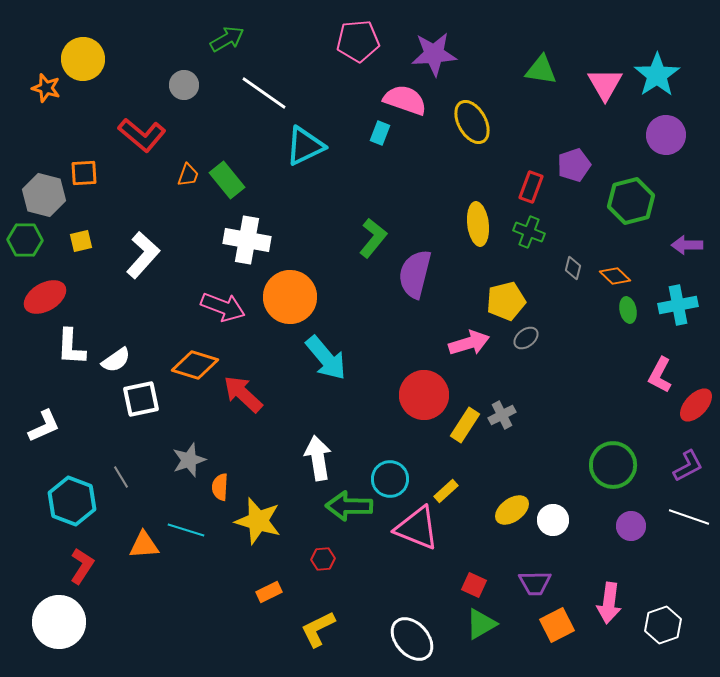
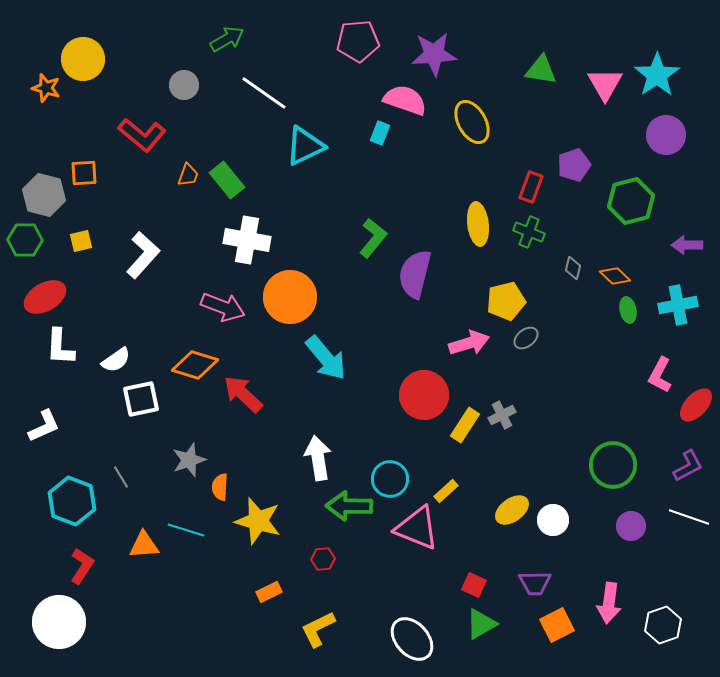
white L-shape at (71, 347): moved 11 px left
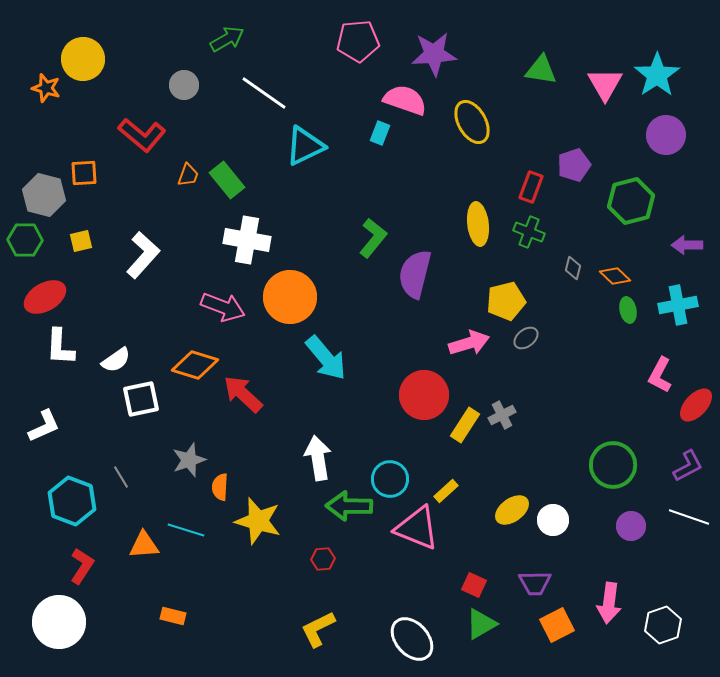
orange rectangle at (269, 592): moved 96 px left, 24 px down; rotated 40 degrees clockwise
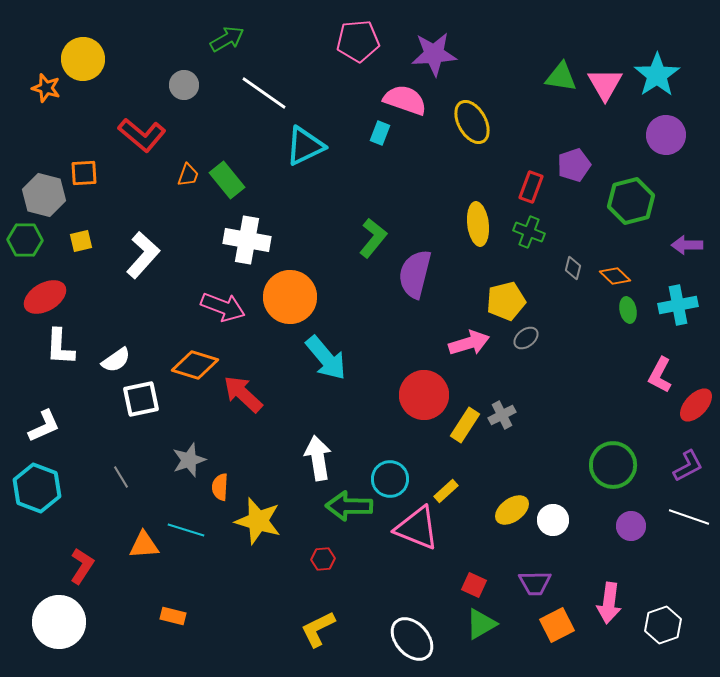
green triangle at (541, 70): moved 20 px right, 7 px down
cyan hexagon at (72, 501): moved 35 px left, 13 px up
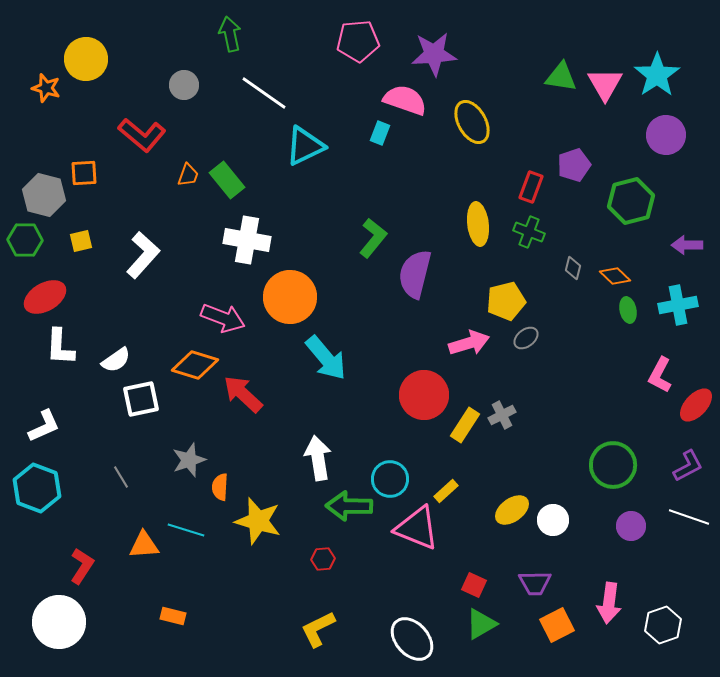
green arrow at (227, 39): moved 3 px right, 5 px up; rotated 72 degrees counterclockwise
yellow circle at (83, 59): moved 3 px right
pink arrow at (223, 307): moved 11 px down
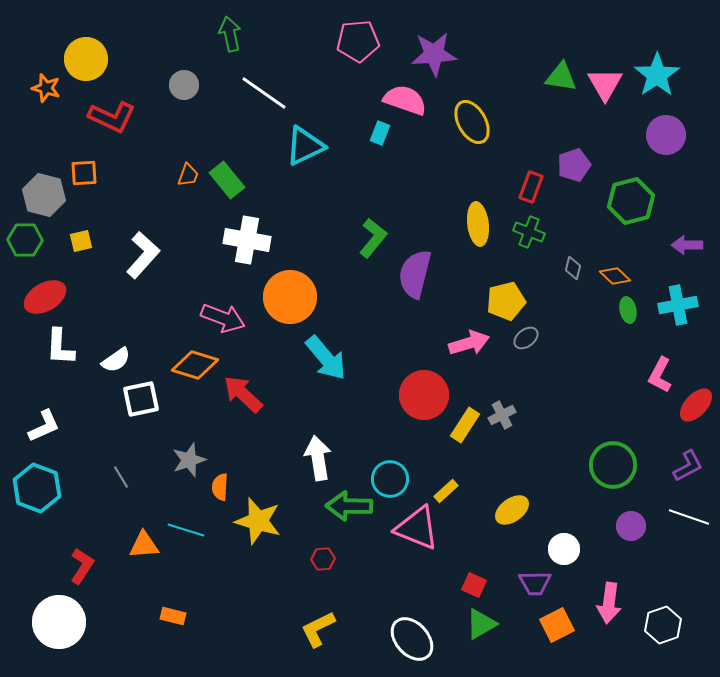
red L-shape at (142, 135): moved 30 px left, 18 px up; rotated 15 degrees counterclockwise
white circle at (553, 520): moved 11 px right, 29 px down
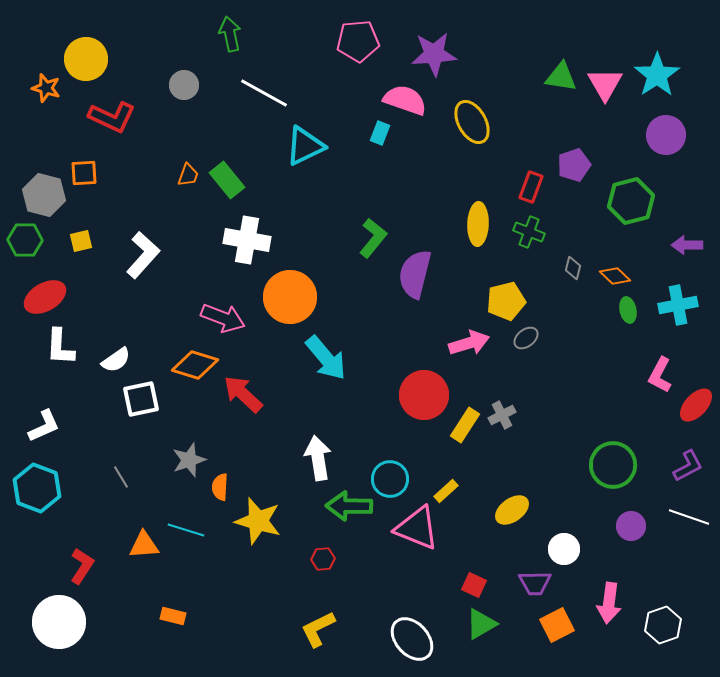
white line at (264, 93): rotated 6 degrees counterclockwise
yellow ellipse at (478, 224): rotated 9 degrees clockwise
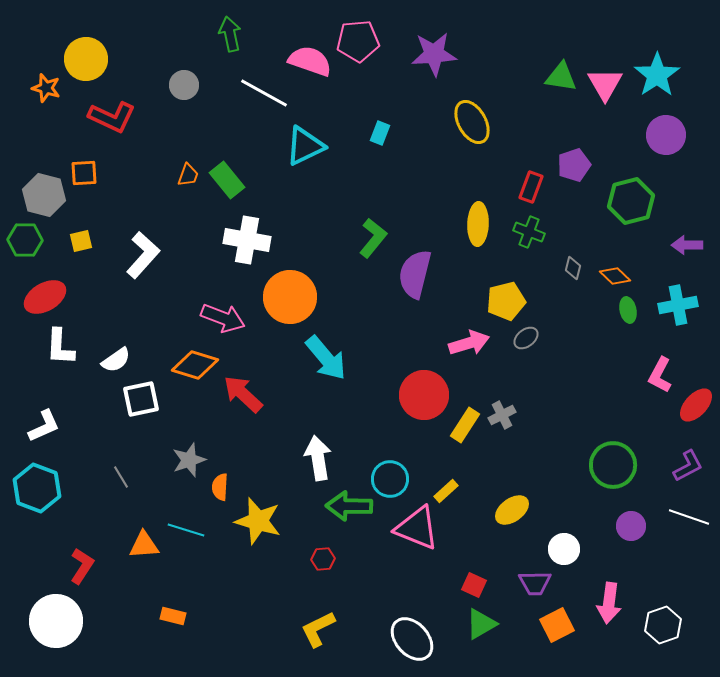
pink semicircle at (405, 100): moved 95 px left, 39 px up
white circle at (59, 622): moved 3 px left, 1 px up
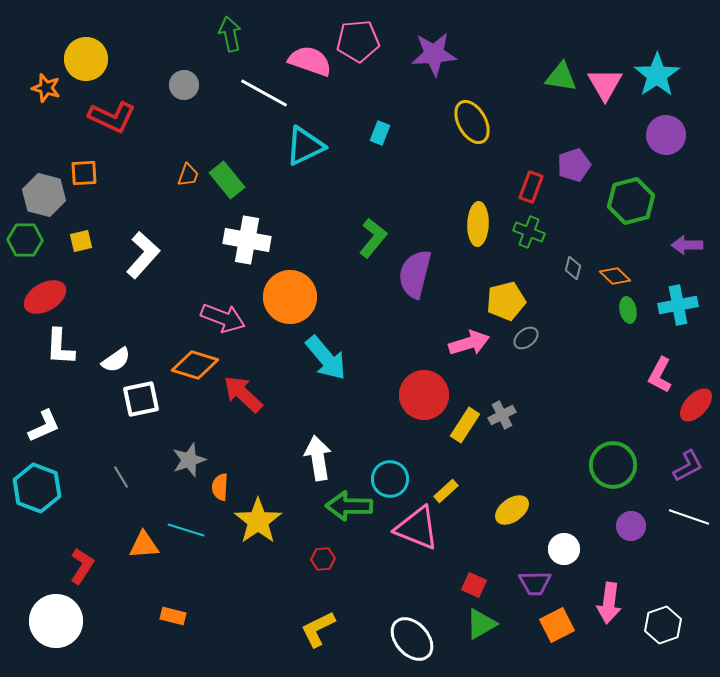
yellow star at (258, 521): rotated 21 degrees clockwise
